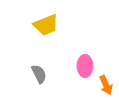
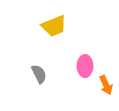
yellow trapezoid: moved 8 px right, 1 px down
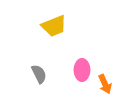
pink ellipse: moved 3 px left, 4 px down
orange arrow: moved 1 px left, 1 px up
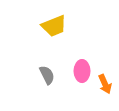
pink ellipse: moved 1 px down
gray semicircle: moved 8 px right, 1 px down
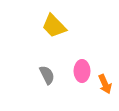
yellow trapezoid: rotated 68 degrees clockwise
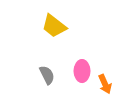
yellow trapezoid: rotated 8 degrees counterclockwise
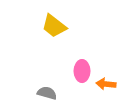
gray semicircle: moved 18 px down; rotated 48 degrees counterclockwise
orange arrow: moved 1 px right; rotated 120 degrees clockwise
